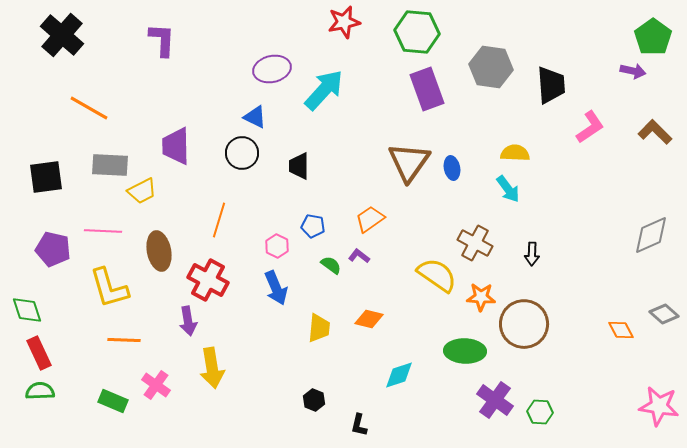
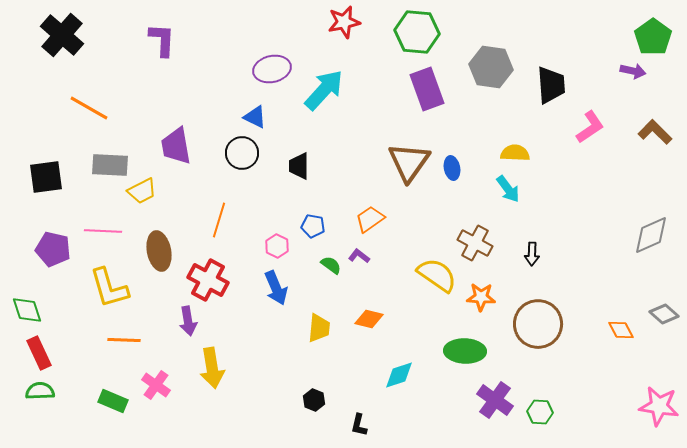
purple trapezoid at (176, 146): rotated 9 degrees counterclockwise
brown circle at (524, 324): moved 14 px right
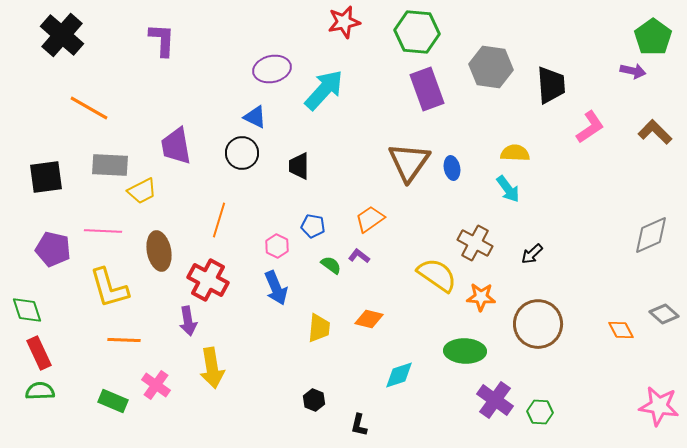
black arrow at (532, 254): rotated 45 degrees clockwise
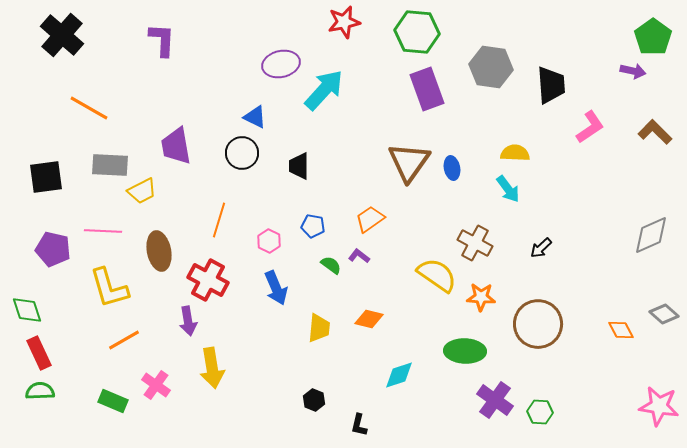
purple ellipse at (272, 69): moved 9 px right, 5 px up
pink hexagon at (277, 246): moved 8 px left, 5 px up
black arrow at (532, 254): moved 9 px right, 6 px up
orange line at (124, 340): rotated 32 degrees counterclockwise
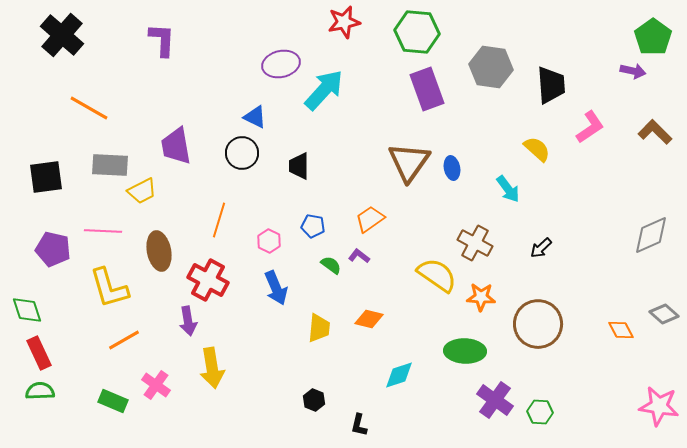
yellow semicircle at (515, 153): moved 22 px right, 4 px up; rotated 40 degrees clockwise
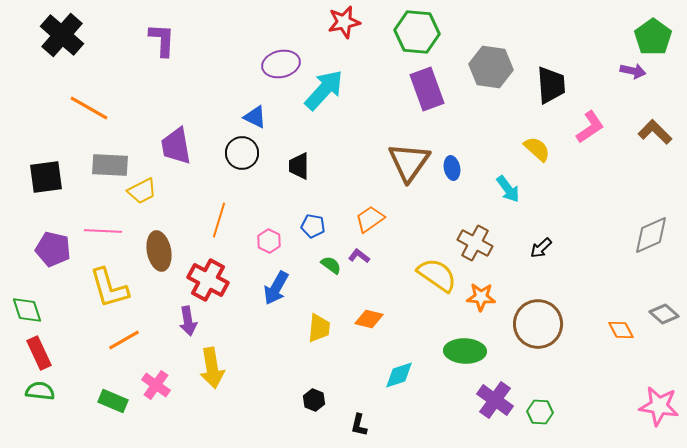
blue arrow at (276, 288): rotated 52 degrees clockwise
green semicircle at (40, 391): rotated 8 degrees clockwise
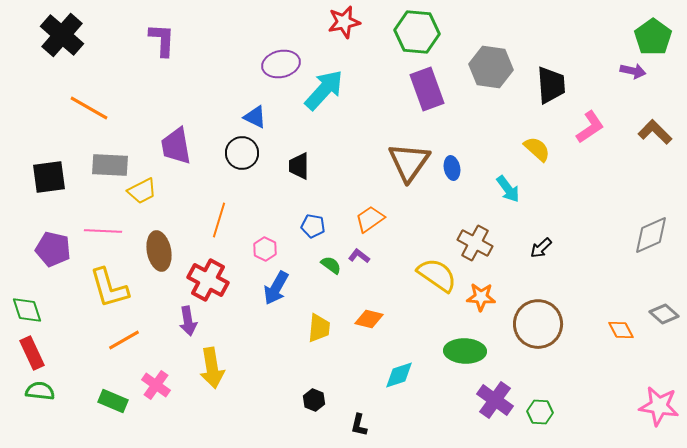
black square at (46, 177): moved 3 px right
pink hexagon at (269, 241): moved 4 px left, 8 px down
red rectangle at (39, 353): moved 7 px left
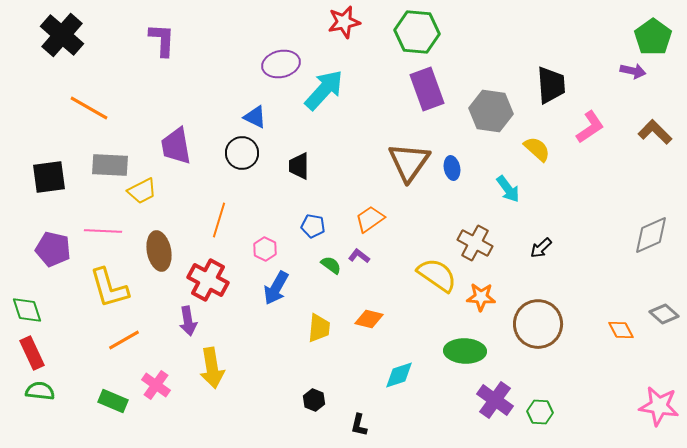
gray hexagon at (491, 67): moved 44 px down
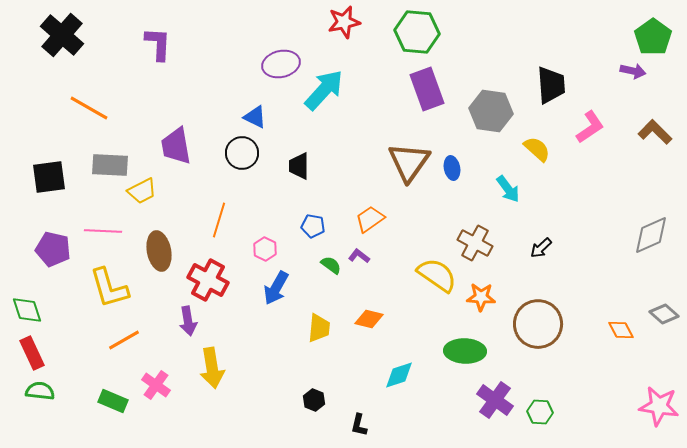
purple L-shape at (162, 40): moved 4 px left, 4 px down
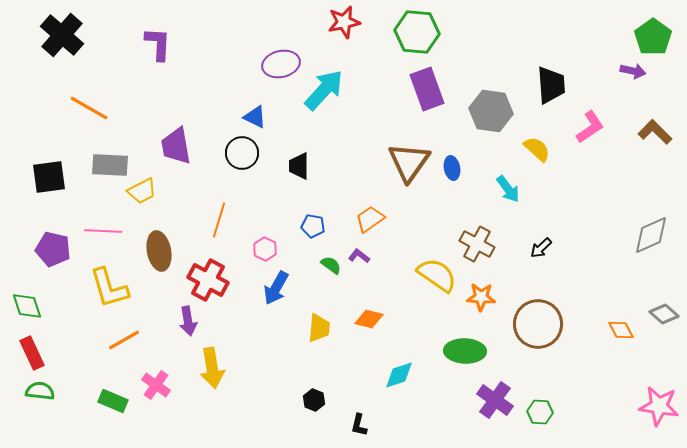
brown cross at (475, 243): moved 2 px right, 1 px down
green diamond at (27, 310): moved 4 px up
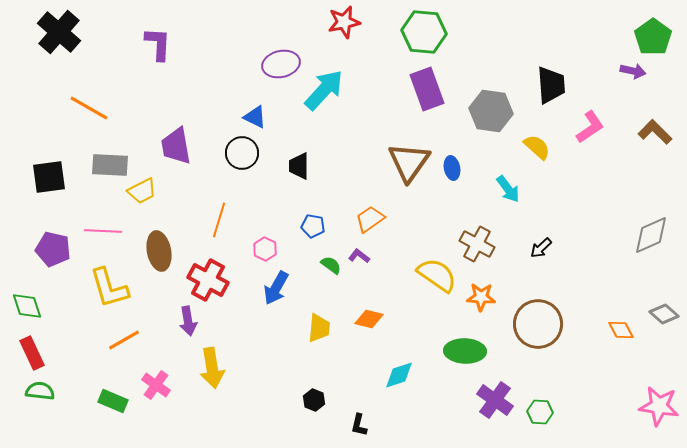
green hexagon at (417, 32): moved 7 px right
black cross at (62, 35): moved 3 px left, 3 px up
yellow semicircle at (537, 149): moved 2 px up
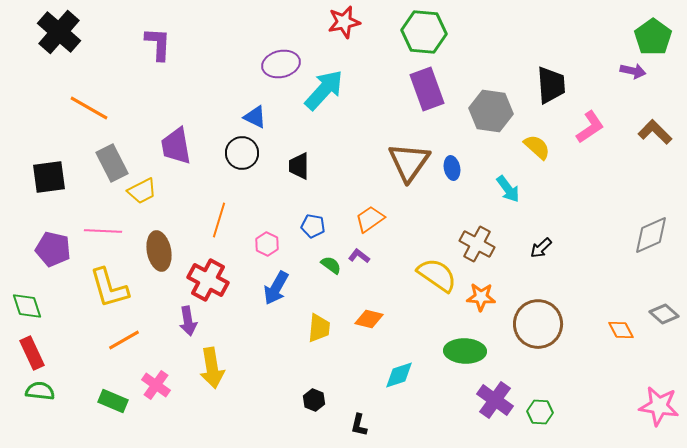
gray rectangle at (110, 165): moved 2 px right, 2 px up; rotated 60 degrees clockwise
pink hexagon at (265, 249): moved 2 px right, 5 px up
